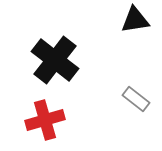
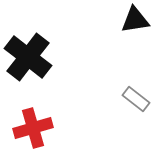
black cross: moved 27 px left, 3 px up
red cross: moved 12 px left, 8 px down
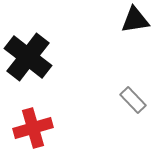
gray rectangle: moved 3 px left, 1 px down; rotated 8 degrees clockwise
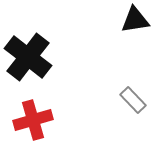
red cross: moved 8 px up
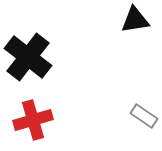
gray rectangle: moved 11 px right, 16 px down; rotated 12 degrees counterclockwise
